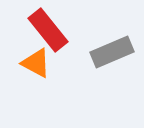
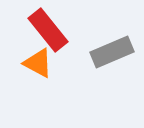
orange triangle: moved 2 px right
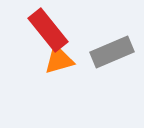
orange triangle: moved 21 px right, 3 px up; rotated 44 degrees counterclockwise
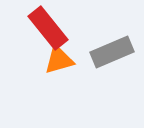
red rectangle: moved 2 px up
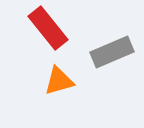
orange triangle: moved 21 px down
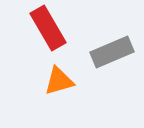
red rectangle: rotated 9 degrees clockwise
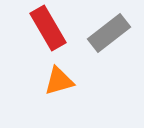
gray rectangle: moved 3 px left, 19 px up; rotated 15 degrees counterclockwise
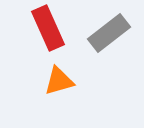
red rectangle: rotated 6 degrees clockwise
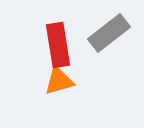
red rectangle: moved 10 px right, 17 px down; rotated 15 degrees clockwise
